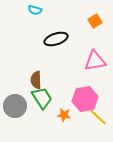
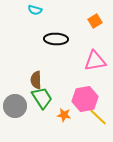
black ellipse: rotated 20 degrees clockwise
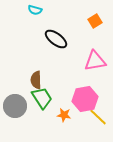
black ellipse: rotated 35 degrees clockwise
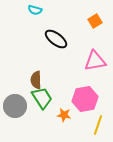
yellow line: moved 8 px down; rotated 66 degrees clockwise
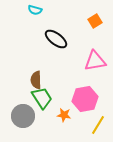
gray circle: moved 8 px right, 10 px down
yellow line: rotated 12 degrees clockwise
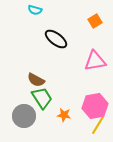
brown semicircle: rotated 60 degrees counterclockwise
pink hexagon: moved 10 px right, 7 px down
gray circle: moved 1 px right
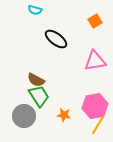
green trapezoid: moved 3 px left, 2 px up
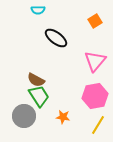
cyan semicircle: moved 3 px right; rotated 16 degrees counterclockwise
black ellipse: moved 1 px up
pink triangle: rotated 40 degrees counterclockwise
pink hexagon: moved 10 px up
orange star: moved 1 px left, 2 px down
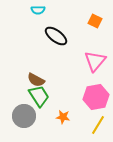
orange square: rotated 32 degrees counterclockwise
black ellipse: moved 2 px up
pink hexagon: moved 1 px right, 1 px down
